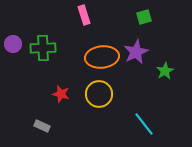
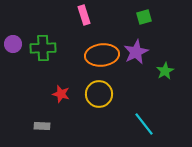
orange ellipse: moved 2 px up
gray rectangle: rotated 21 degrees counterclockwise
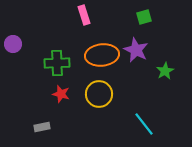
green cross: moved 14 px right, 15 px down
purple star: moved 2 px up; rotated 20 degrees counterclockwise
gray rectangle: moved 1 px down; rotated 14 degrees counterclockwise
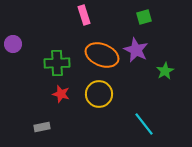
orange ellipse: rotated 28 degrees clockwise
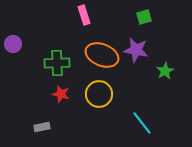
purple star: rotated 15 degrees counterclockwise
cyan line: moved 2 px left, 1 px up
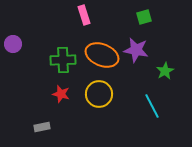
green cross: moved 6 px right, 3 px up
cyan line: moved 10 px right, 17 px up; rotated 10 degrees clockwise
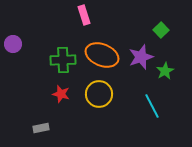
green square: moved 17 px right, 13 px down; rotated 28 degrees counterclockwise
purple star: moved 5 px right, 7 px down; rotated 30 degrees counterclockwise
gray rectangle: moved 1 px left, 1 px down
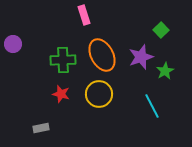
orange ellipse: rotated 40 degrees clockwise
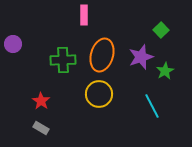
pink rectangle: rotated 18 degrees clockwise
orange ellipse: rotated 44 degrees clockwise
red star: moved 20 px left, 7 px down; rotated 18 degrees clockwise
gray rectangle: rotated 42 degrees clockwise
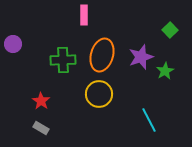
green square: moved 9 px right
cyan line: moved 3 px left, 14 px down
